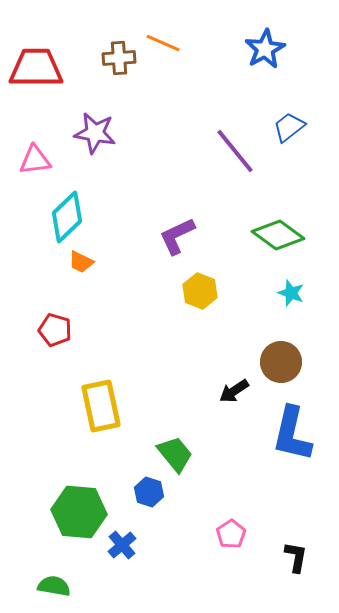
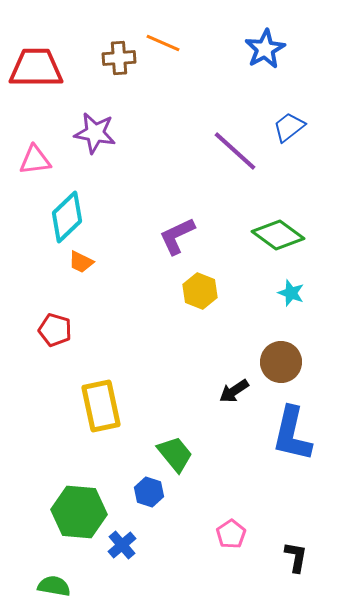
purple line: rotated 9 degrees counterclockwise
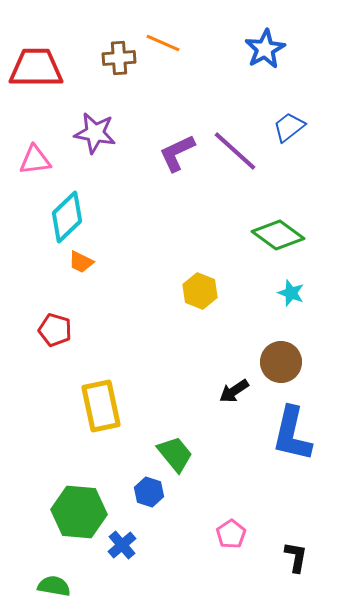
purple L-shape: moved 83 px up
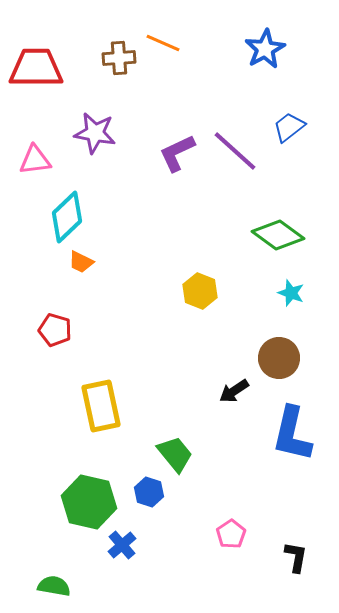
brown circle: moved 2 px left, 4 px up
green hexagon: moved 10 px right, 10 px up; rotated 8 degrees clockwise
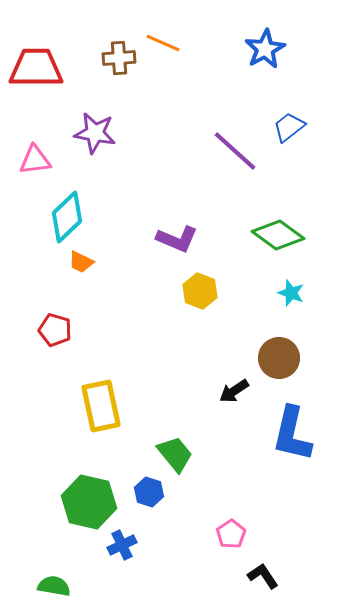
purple L-shape: moved 86 px down; rotated 132 degrees counterclockwise
blue cross: rotated 16 degrees clockwise
black L-shape: moved 33 px left, 19 px down; rotated 44 degrees counterclockwise
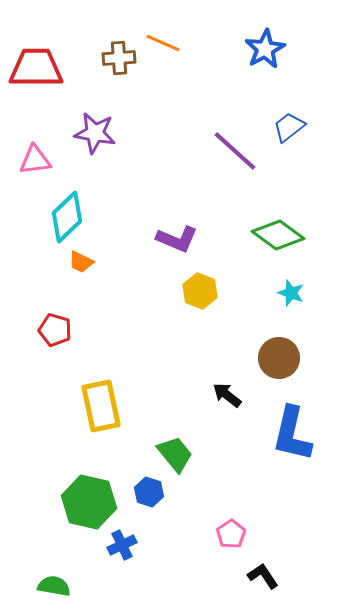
black arrow: moved 7 px left, 4 px down; rotated 72 degrees clockwise
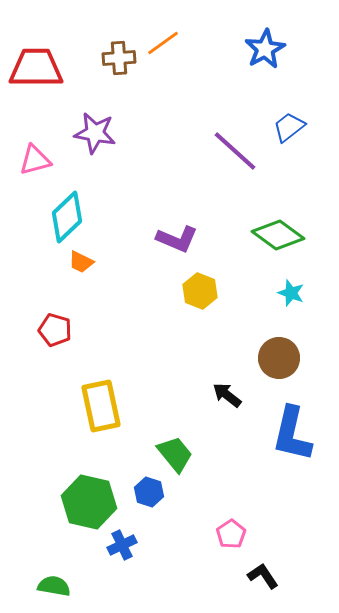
orange line: rotated 60 degrees counterclockwise
pink triangle: rotated 8 degrees counterclockwise
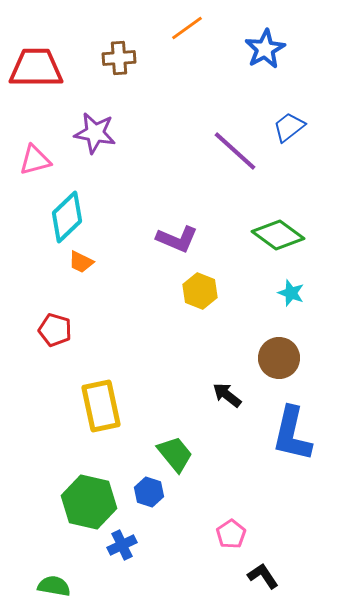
orange line: moved 24 px right, 15 px up
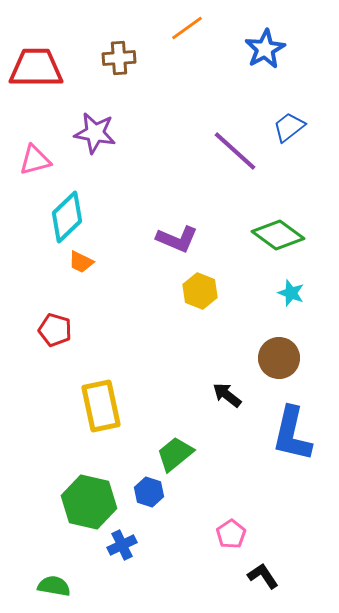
green trapezoid: rotated 90 degrees counterclockwise
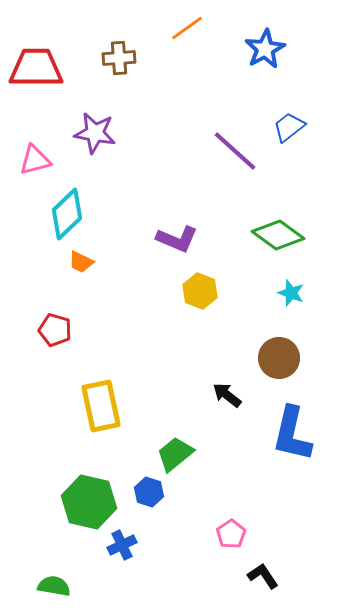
cyan diamond: moved 3 px up
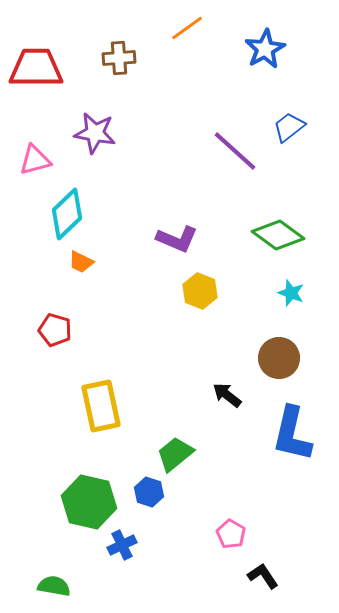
pink pentagon: rotated 8 degrees counterclockwise
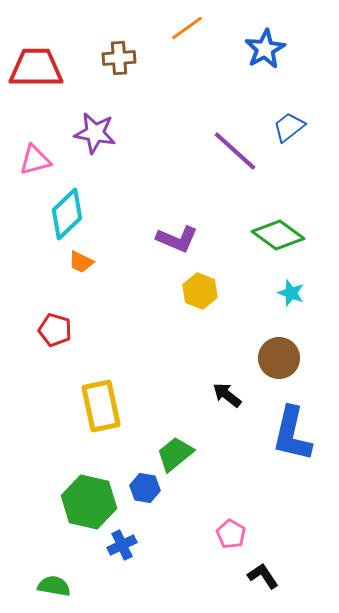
blue hexagon: moved 4 px left, 4 px up; rotated 8 degrees counterclockwise
